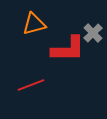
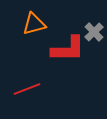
gray cross: moved 1 px right, 1 px up
red line: moved 4 px left, 4 px down
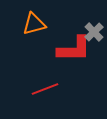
red L-shape: moved 6 px right
red line: moved 18 px right
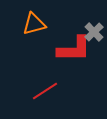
red line: moved 2 px down; rotated 12 degrees counterclockwise
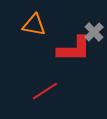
orange triangle: moved 1 px down; rotated 25 degrees clockwise
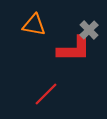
gray cross: moved 5 px left, 2 px up
red line: moved 1 px right, 3 px down; rotated 12 degrees counterclockwise
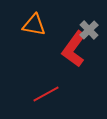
red L-shape: rotated 126 degrees clockwise
red line: rotated 16 degrees clockwise
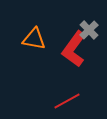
orange triangle: moved 14 px down
red line: moved 21 px right, 7 px down
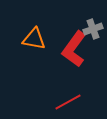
gray cross: moved 4 px right, 1 px up; rotated 24 degrees clockwise
red line: moved 1 px right, 1 px down
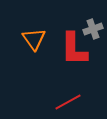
orange triangle: rotated 45 degrees clockwise
red L-shape: rotated 36 degrees counterclockwise
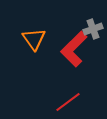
red L-shape: rotated 45 degrees clockwise
red line: rotated 8 degrees counterclockwise
